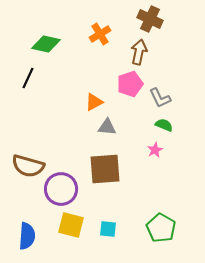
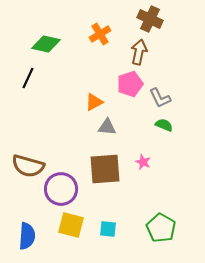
pink star: moved 12 px left, 12 px down; rotated 21 degrees counterclockwise
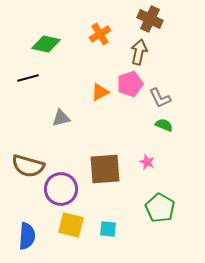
black line: rotated 50 degrees clockwise
orange triangle: moved 6 px right, 10 px up
gray triangle: moved 46 px left, 9 px up; rotated 18 degrees counterclockwise
pink star: moved 4 px right
green pentagon: moved 1 px left, 20 px up
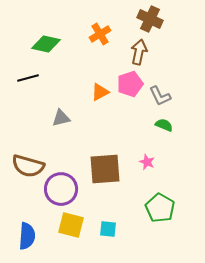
gray L-shape: moved 2 px up
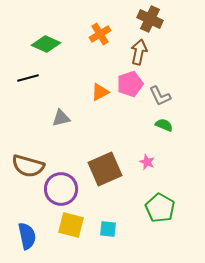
green diamond: rotated 12 degrees clockwise
brown square: rotated 20 degrees counterclockwise
blue semicircle: rotated 16 degrees counterclockwise
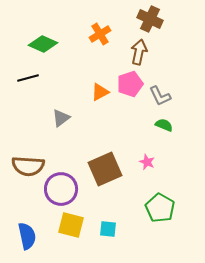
green diamond: moved 3 px left
gray triangle: rotated 24 degrees counterclockwise
brown semicircle: rotated 12 degrees counterclockwise
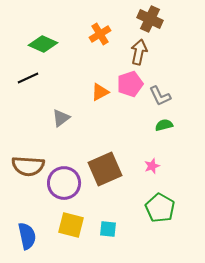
black line: rotated 10 degrees counterclockwise
green semicircle: rotated 36 degrees counterclockwise
pink star: moved 5 px right, 4 px down; rotated 28 degrees clockwise
purple circle: moved 3 px right, 6 px up
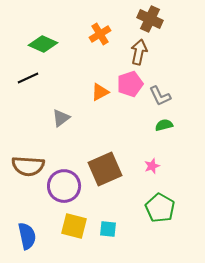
purple circle: moved 3 px down
yellow square: moved 3 px right, 1 px down
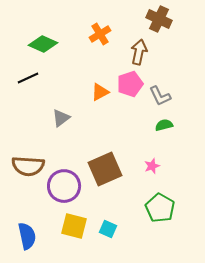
brown cross: moved 9 px right
cyan square: rotated 18 degrees clockwise
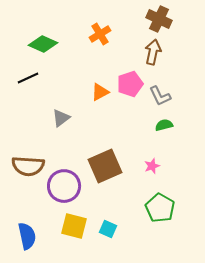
brown arrow: moved 14 px right
brown square: moved 3 px up
